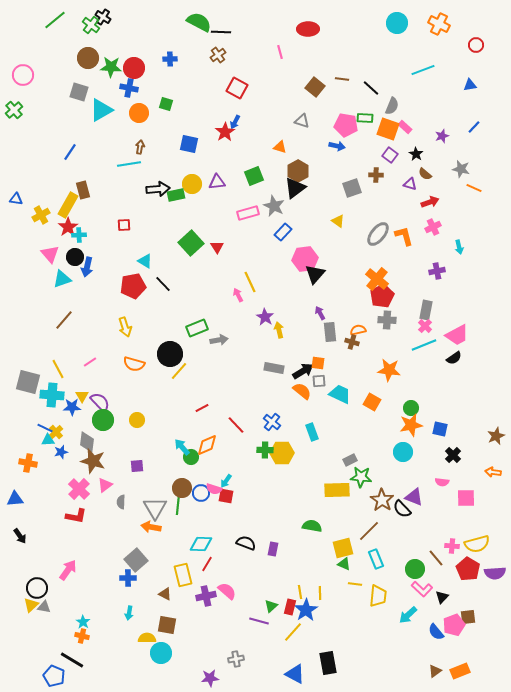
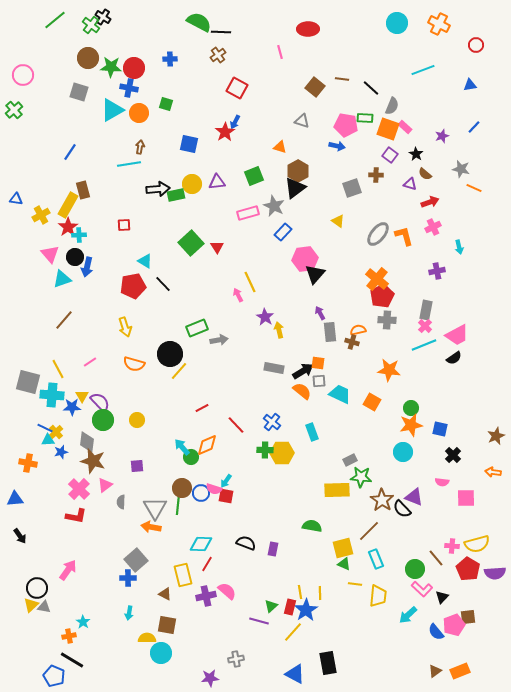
cyan triangle at (101, 110): moved 11 px right
orange cross at (82, 636): moved 13 px left; rotated 24 degrees counterclockwise
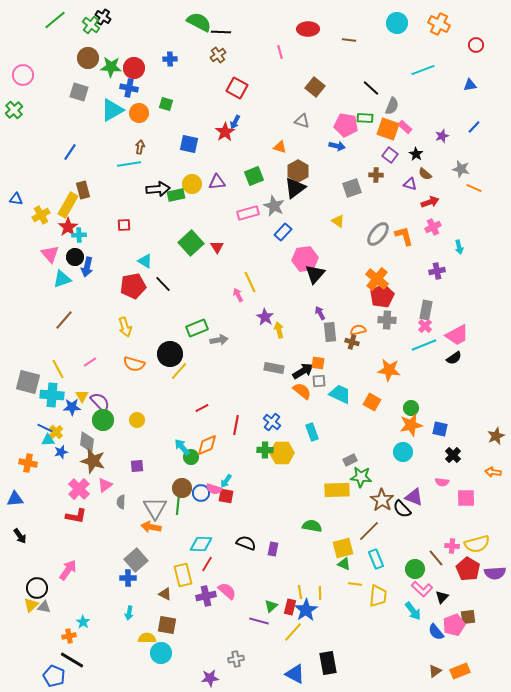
brown line at (342, 79): moved 7 px right, 39 px up
red line at (236, 425): rotated 54 degrees clockwise
cyan arrow at (408, 615): moved 5 px right, 4 px up; rotated 84 degrees counterclockwise
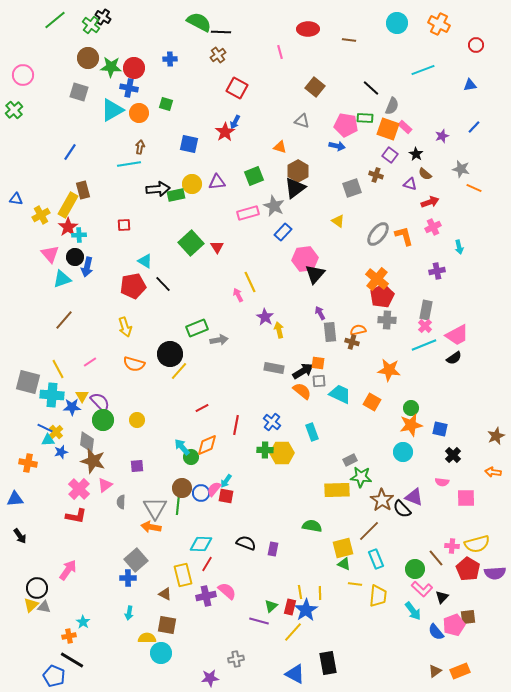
brown cross at (376, 175): rotated 16 degrees clockwise
pink semicircle at (214, 489): rotated 112 degrees clockwise
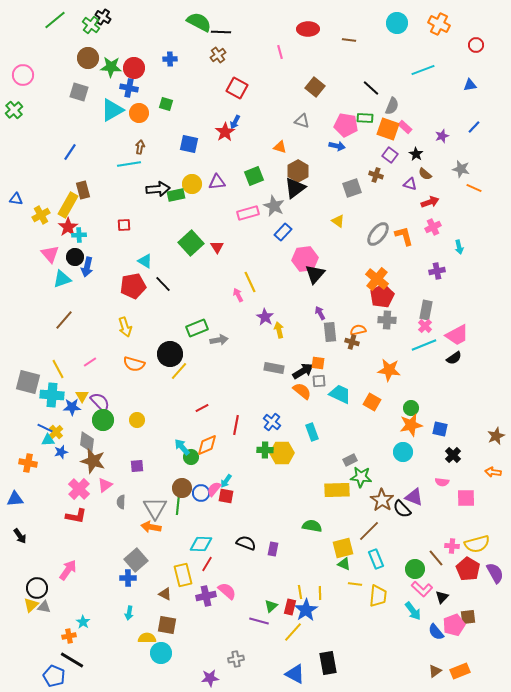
purple semicircle at (495, 573): rotated 115 degrees counterclockwise
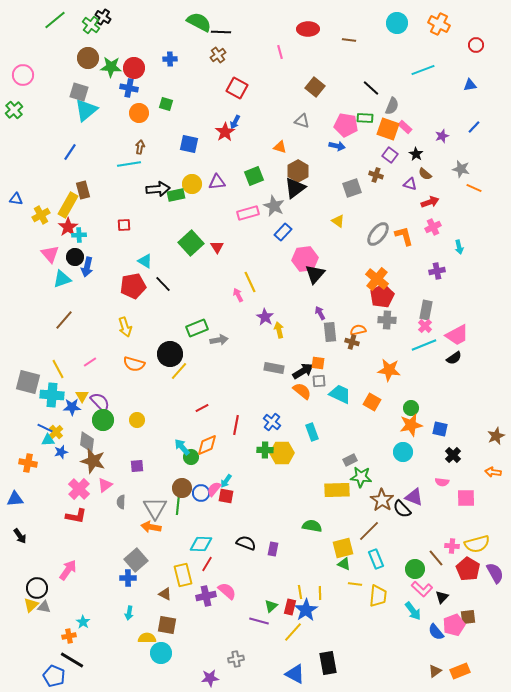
cyan triangle at (112, 110): moved 26 px left; rotated 10 degrees counterclockwise
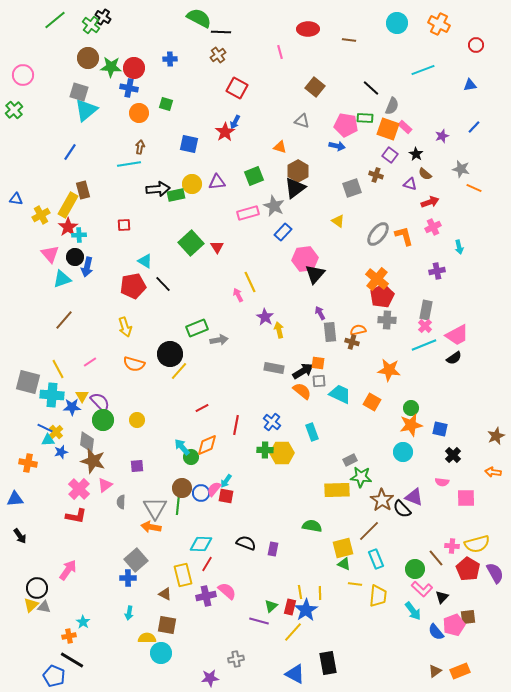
green semicircle at (199, 22): moved 4 px up
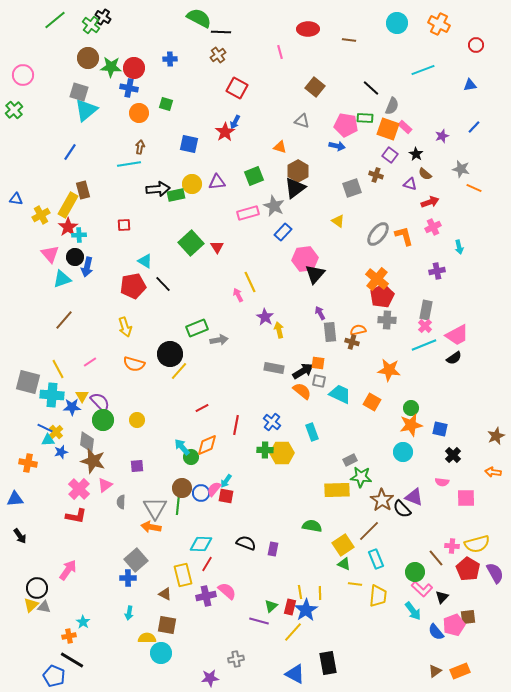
gray square at (319, 381): rotated 16 degrees clockwise
yellow square at (343, 548): moved 3 px up; rotated 20 degrees counterclockwise
green circle at (415, 569): moved 3 px down
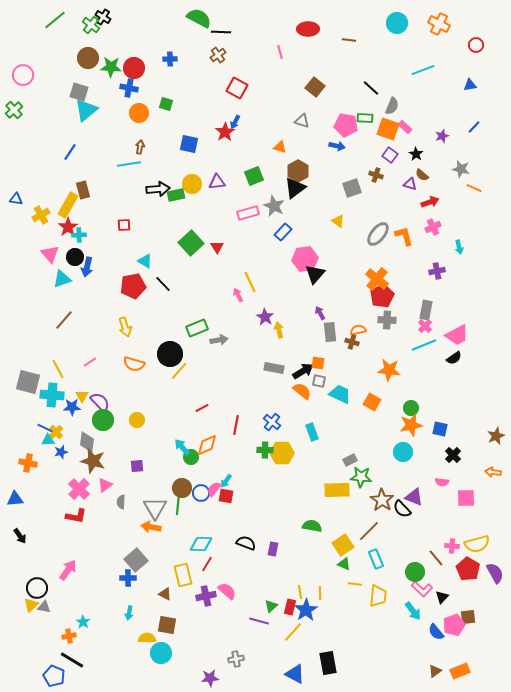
brown semicircle at (425, 174): moved 3 px left, 1 px down
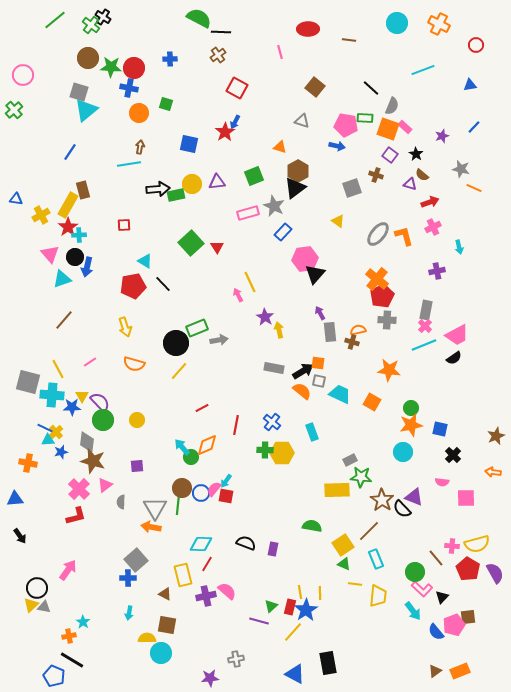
black circle at (170, 354): moved 6 px right, 11 px up
red L-shape at (76, 516): rotated 25 degrees counterclockwise
